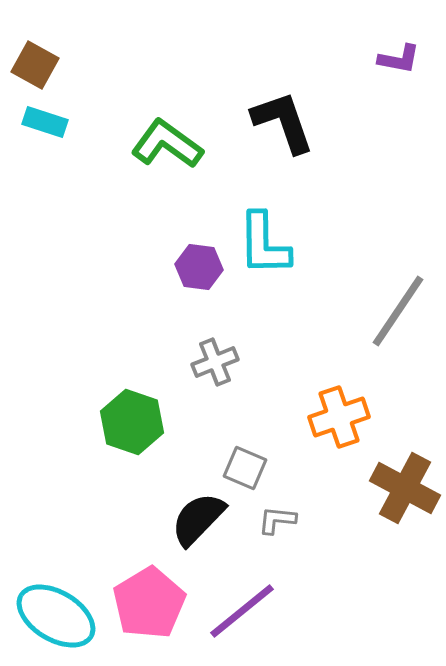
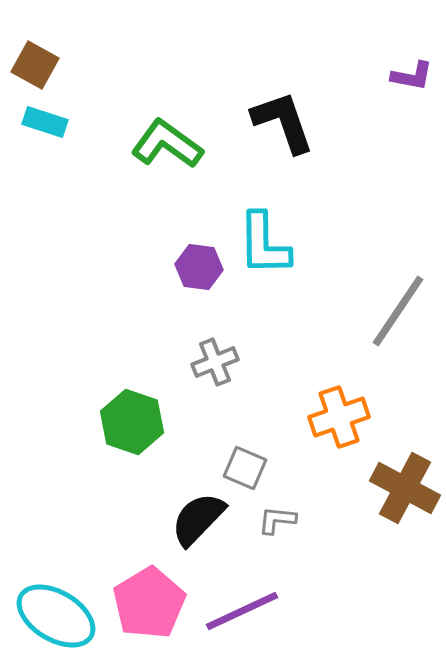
purple L-shape: moved 13 px right, 17 px down
purple line: rotated 14 degrees clockwise
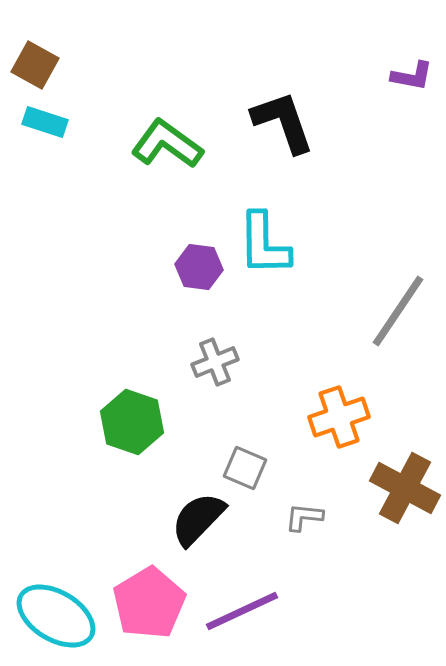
gray L-shape: moved 27 px right, 3 px up
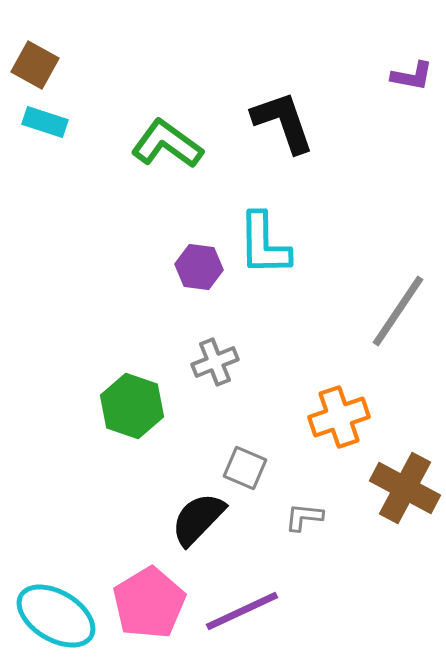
green hexagon: moved 16 px up
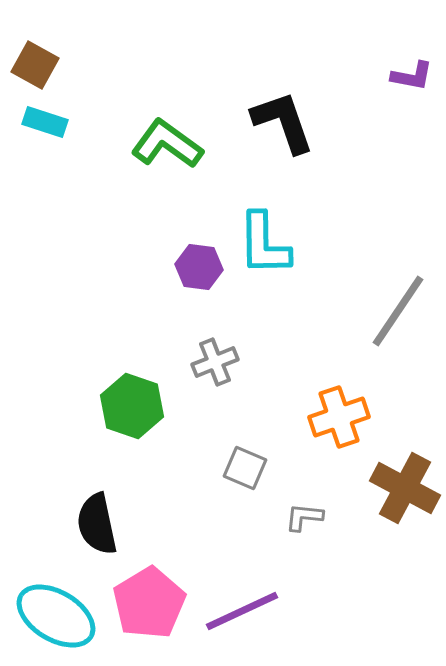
black semicircle: moved 101 px left, 5 px down; rotated 56 degrees counterclockwise
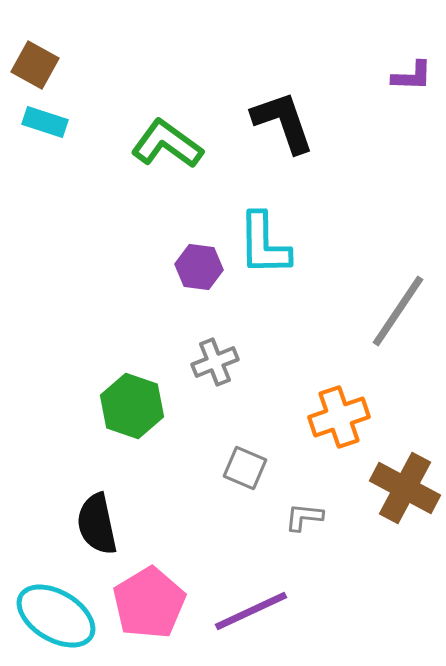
purple L-shape: rotated 9 degrees counterclockwise
purple line: moved 9 px right
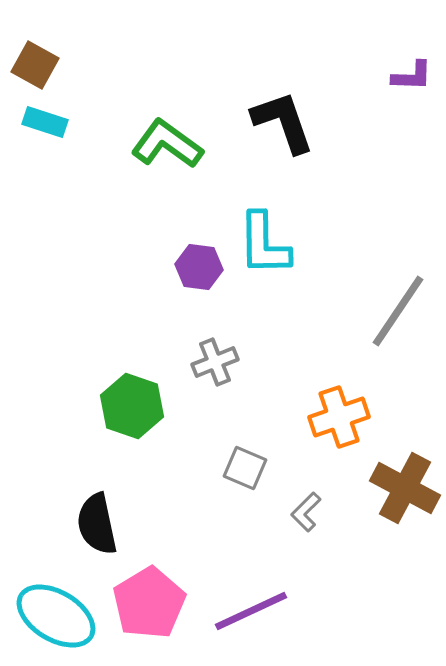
gray L-shape: moved 2 px right, 5 px up; rotated 51 degrees counterclockwise
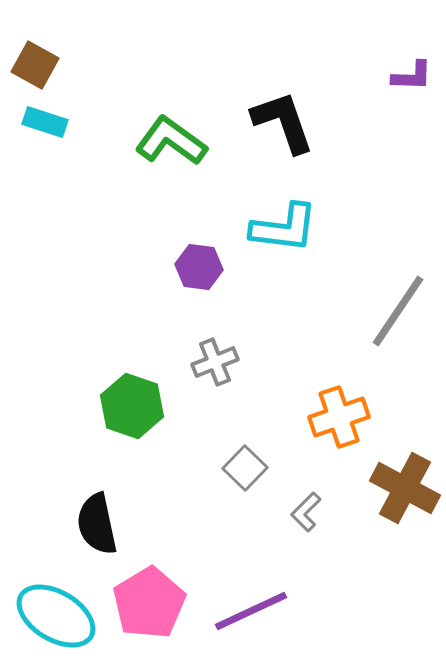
green L-shape: moved 4 px right, 3 px up
cyan L-shape: moved 20 px right, 16 px up; rotated 82 degrees counterclockwise
gray square: rotated 21 degrees clockwise
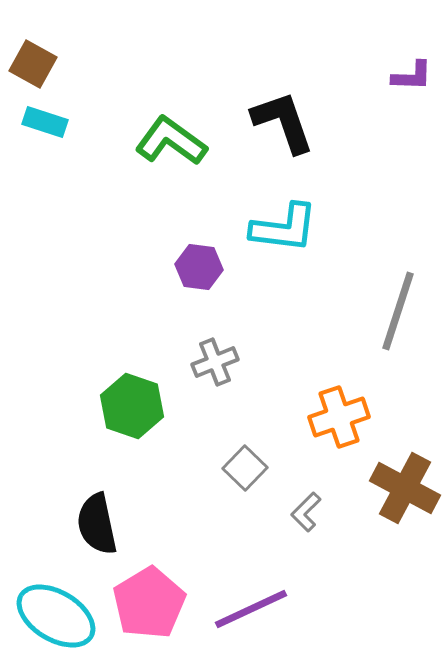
brown square: moved 2 px left, 1 px up
gray line: rotated 16 degrees counterclockwise
purple line: moved 2 px up
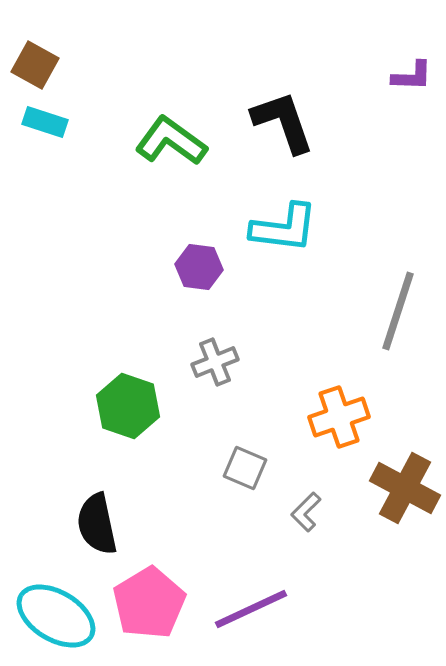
brown square: moved 2 px right, 1 px down
green hexagon: moved 4 px left
gray square: rotated 21 degrees counterclockwise
